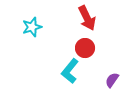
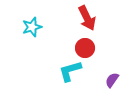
cyan L-shape: rotated 35 degrees clockwise
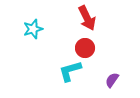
cyan star: moved 1 px right, 2 px down
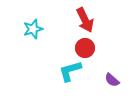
red arrow: moved 2 px left, 2 px down
purple semicircle: rotated 84 degrees counterclockwise
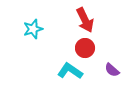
cyan L-shape: rotated 50 degrees clockwise
purple semicircle: moved 10 px up
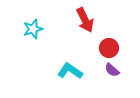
red circle: moved 24 px right
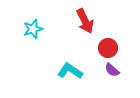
red arrow: moved 1 px down
red circle: moved 1 px left
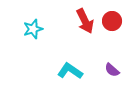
red circle: moved 4 px right, 27 px up
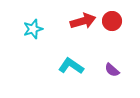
red arrow: moved 2 px left; rotated 80 degrees counterclockwise
cyan L-shape: moved 1 px right, 5 px up
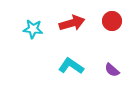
red arrow: moved 11 px left, 2 px down
cyan star: rotated 24 degrees clockwise
